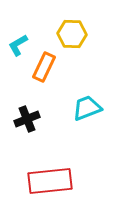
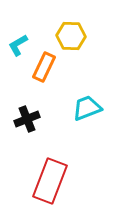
yellow hexagon: moved 1 px left, 2 px down
red rectangle: rotated 63 degrees counterclockwise
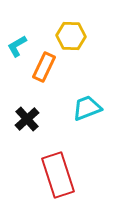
cyan L-shape: moved 1 px left, 1 px down
black cross: rotated 20 degrees counterclockwise
red rectangle: moved 8 px right, 6 px up; rotated 39 degrees counterclockwise
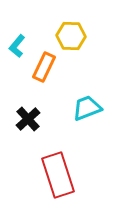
cyan L-shape: rotated 20 degrees counterclockwise
black cross: moved 1 px right
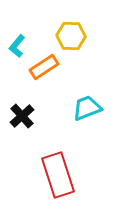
orange rectangle: rotated 32 degrees clockwise
black cross: moved 6 px left, 3 px up
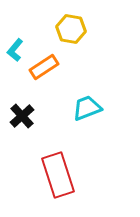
yellow hexagon: moved 7 px up; rotated 8 degrees clockwise
cyan L-shape: moved 2 px left, 4 px down
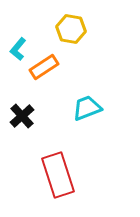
cyan L-shape: moved 3 px right, 1 px up
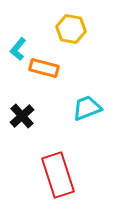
orange rectangle: moved 1 px down; rotated 48 degrees clockwise
